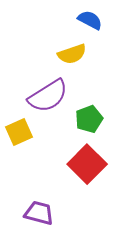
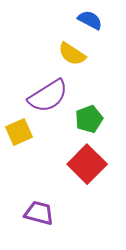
yellow semicircle: rotated 52 degrees clockwise
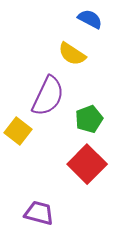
blue semicircle: moved 1 px up
purple semicircle: rotated 33 degrees counterclockwise
yellow square: moved 1 px left, 1 px up; rotated 28 degrees counterclockwise
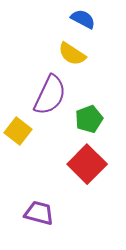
blue semicircle: moved 7 px left
purple semicircle: moved 2 px right, 1 px up
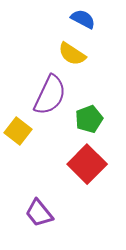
purple trapezoid: rotated 144 degrees counterclockwise
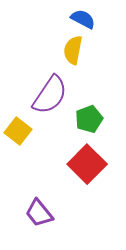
yellow semicircle: moved 1 px right, 4 px up; rotated 68 degrees clockwise
purple semicircle: rotated 9 degrees clockwise
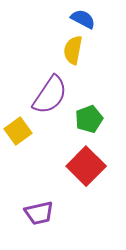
yellow square: rotated 16 degrees clockwise
red square: moved 1 px left, 2 px down
purple trapezoid: rotated 64 degrees counterclockwise
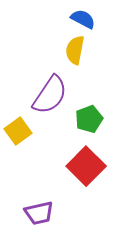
yellow semicircle: moved 2 px right
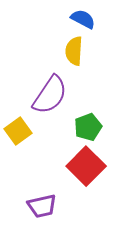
yellow semicircle: moved 1 px left, 1 px down; rotated 8 degrees counterclockwise
green pentagon: moved 1 px left, 8 px down
purple trapezoid: moved 3 px right, 7 px up
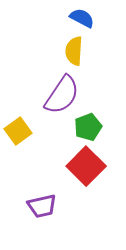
blue semicircle: moved 1 px left, 1 px up
purple semicircle: moved 12 px right
